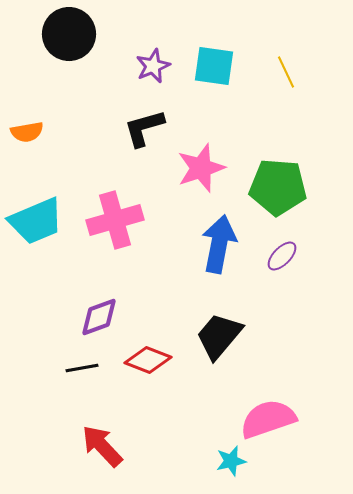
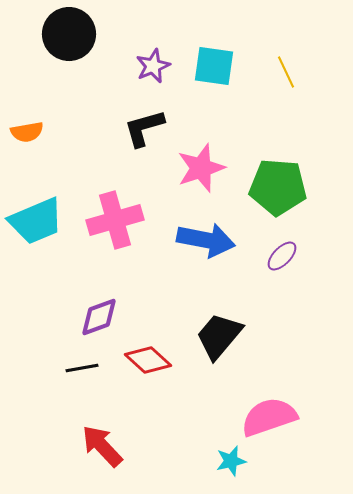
blue arrow: moved 13 px left, 4 px up; rotated 90 degrees clockwise
red diamond: rotated 21 degrees clockwise
pink semicircle: moved 1 px right, 2 px up
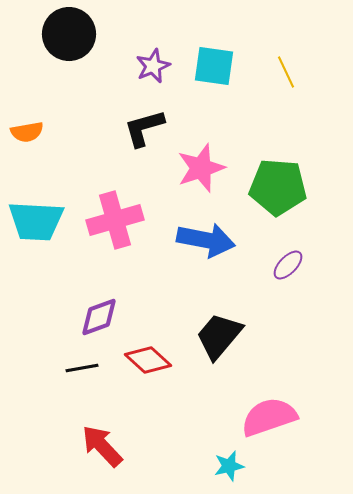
cyan trapezoid: rotated 26 degrees clockwise
purple ellipse: moved 6 px right, 9 px down
cyan star: moved 2 px left, 5 px down
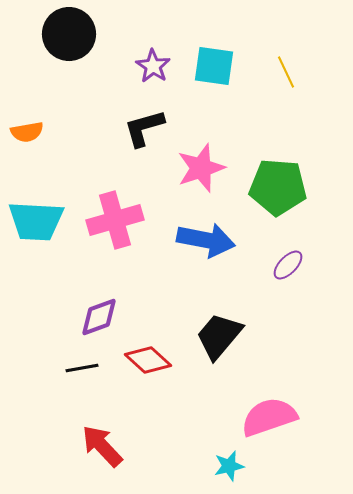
purple star: rotated 16 degrees counterclockwise
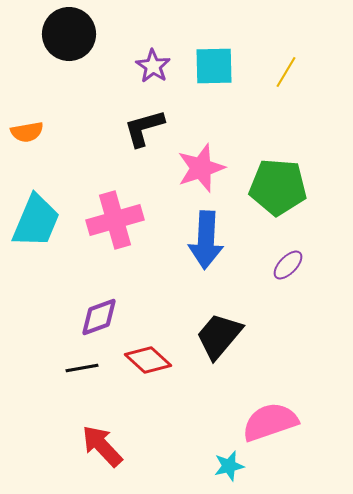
cyan square: rotated 9 degrees counterclockwise
yellow line: rotated 56 degrees clockwise
cyan trapezoid: rotated 70 degrees counterclockwise
blue arrow: rotated 82 degrees clockwise
pink semicircle: moved 1 px right, 5 px down
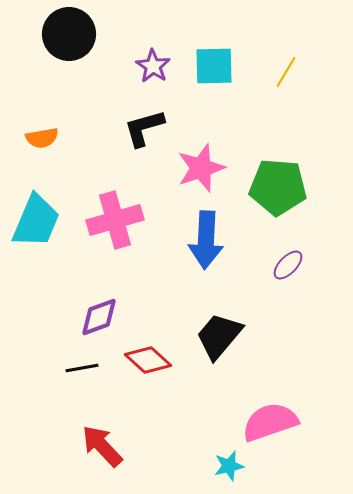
orange semicircle: moved 15 px right, 6 px down
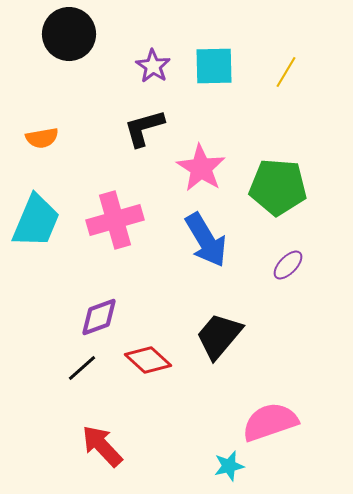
pink star: rotated 21 degrees counterclockwise
blue arrow: rotated 34 degrees counterclockwise
black line: rotated 32 degrees counterclockwise
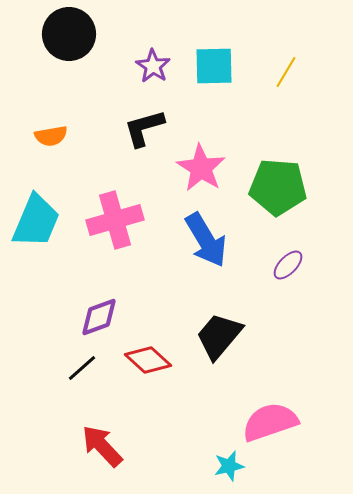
orange semicircle: moved 9 px right, 2 px up
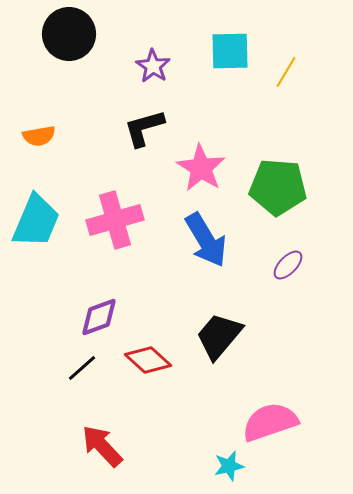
cyan square: moved 16 px right, 15 px up
orange semicircle: moved 12 px left
